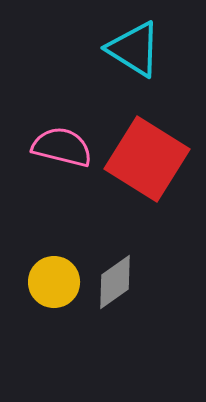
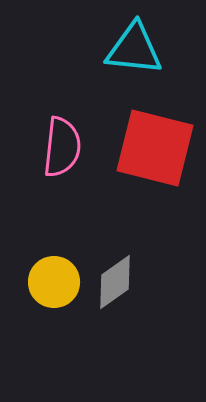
cyan triangle: rotated 26 degrees counterclockwise
pink semicircle: rotated 82 degrees clockwise
red square: moved 8 px right, 11 px up; rotated 18 degrees counterclockwise
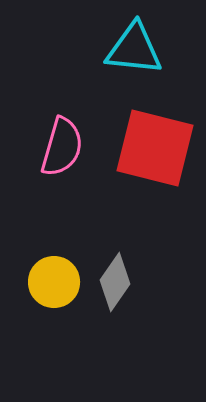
pink semicircle: rotated 10 degrees clockwise
gray diamond: rotated 20 degrees counterclockwise
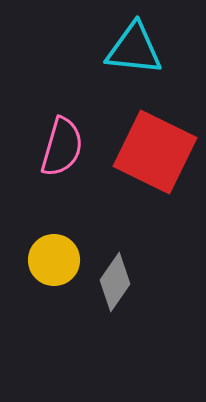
red square: moved 4 px down; rotated 12 degrees clockwise
yellow circle: moved 22 px up
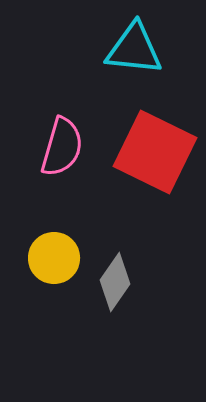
yellow circle: moved 2 px up
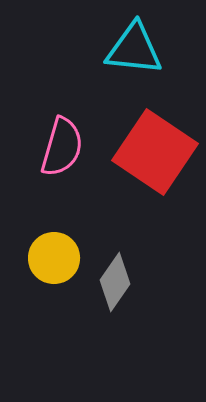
red square: rotated 8 degrees clockwise
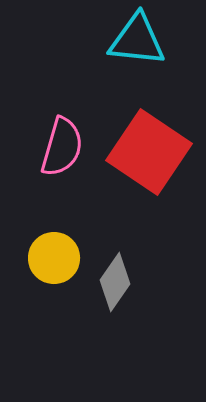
cyan triangle: moved 3 px right, 9 px up
red square: moved 6 px left
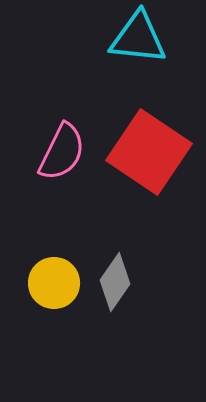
cyan triangle: moved 1 px right, 2 px up
pink semicircle: moved 5 px down; rotated 10 degrees clockwise
yellow circle: moved 25 px down
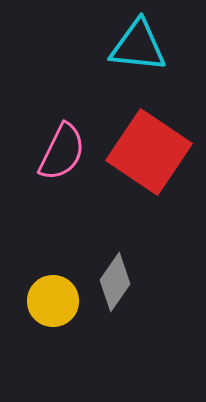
cyan triangle: moved 8 px down
yellow circle: moved 1 px left, 18 px down
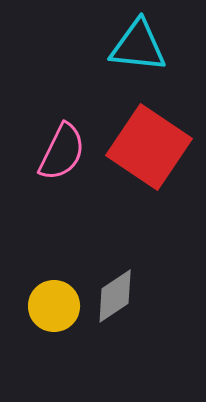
red square: moved 5 px up
gray diamond: moved 14 px down; rotated 22 degrees clockwise
yellow circle: moved 1 px right, 5 px down
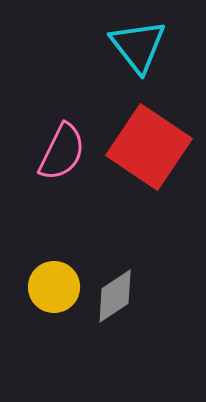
cyan triangle: rotated 46 degrees clockwise
yellow circle: moved 19 px up
